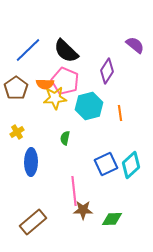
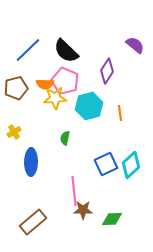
brown pentagon: rotated 20 degrees clockwise
yellow cross: moved 3 px left
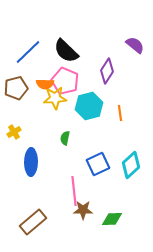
blue line: moved 2 px down
blue square: moved 8 px left
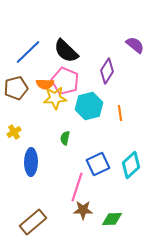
pink line: moved 3 px right, 4 px up; rotated 24 degrees clockwise
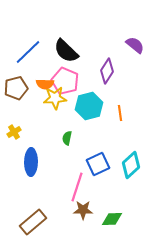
green semicircle: moved 2 px right
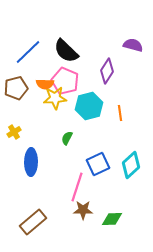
purple semicircle: moved 2 px left; rotated 24 degrees counterclockwise
green semicircle: rotated 16 degrees clockwise
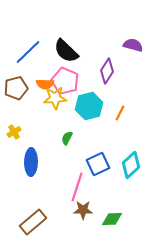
orange line: rotated 35 degrees clockwise
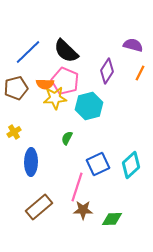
orange line: moved 20 px right, 40 px up
brown rectangle: moved 6 px right, 15 px up
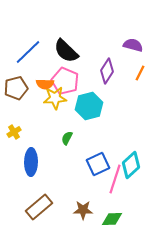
pink line: moved 38 px right, 8 px up
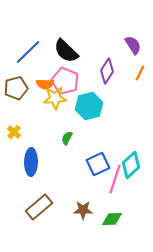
purple semicircle: rotated 42 degrees clockwise
yellow cross: rotated 16 degrees counterclockwise
